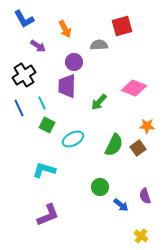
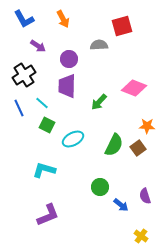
orange arrow: moved 2 px left, 10 px up
purple circle: moved 5 px left, 3 px up
cyan line: rotated 24 degrees counterclockwise
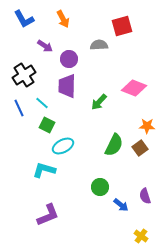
purple arrow: moved 7 px right
cyan ellipse: moved 10 px left, 7 px down
brown square: moved 2 px right
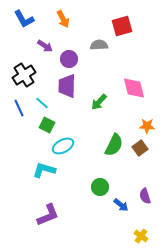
pink diamond: rotated 55 degrees clockwise
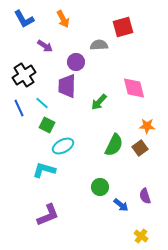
red square: moved 1 px right, 1 px down
purple circle: moved 7 px right, 3 px down
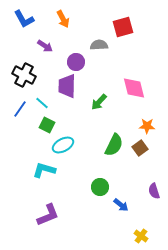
black cross: rotated 30 degrees counterclockwise
blue line: moved 1 px right, 1 px down; rotated 60 degrees clockwise
cyan ellipse: moved 1 px up
purple semicircle: moved 9 px right, 5 px up
